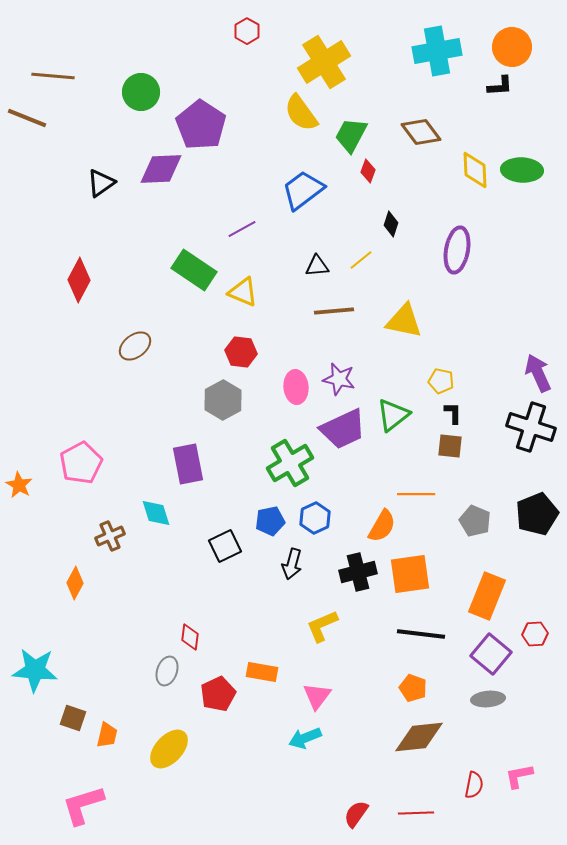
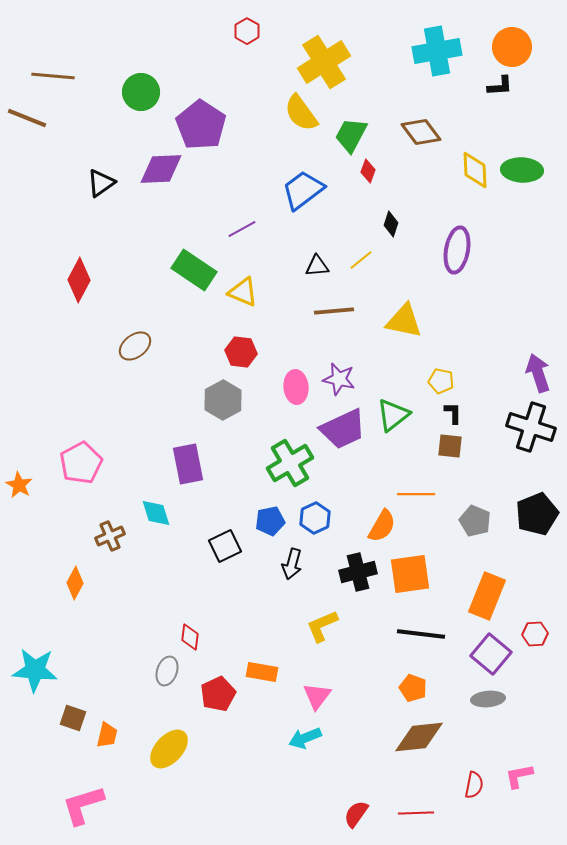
purple arrow at (538, 373): rotated 6 degrees clockwise
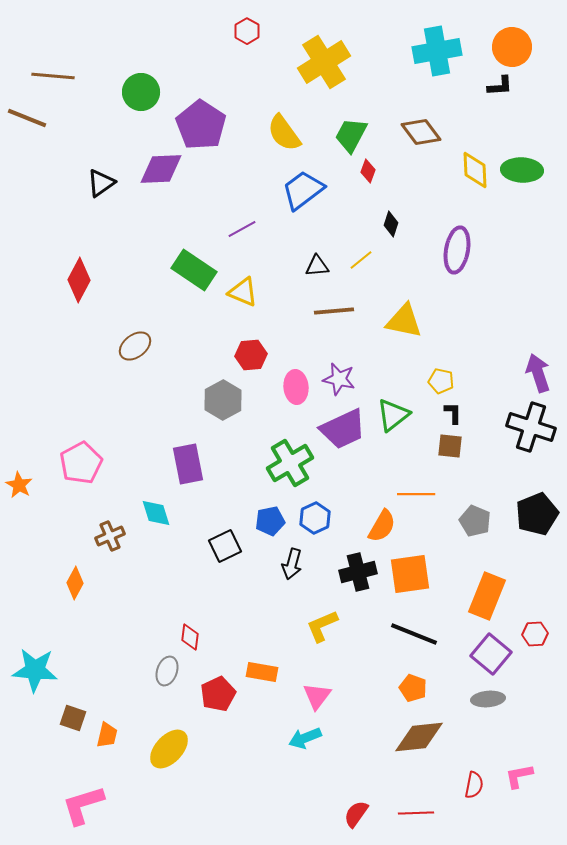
yellow semicircle at (301, 113): moved 17 px left, 20 px down
red hexagon at (241, 352): moved 10 px right, 3 px down; rotated 12 degrees counterclockwise
black line at (421, 634): moved 7 px left; rotated 15 degrees clockwise
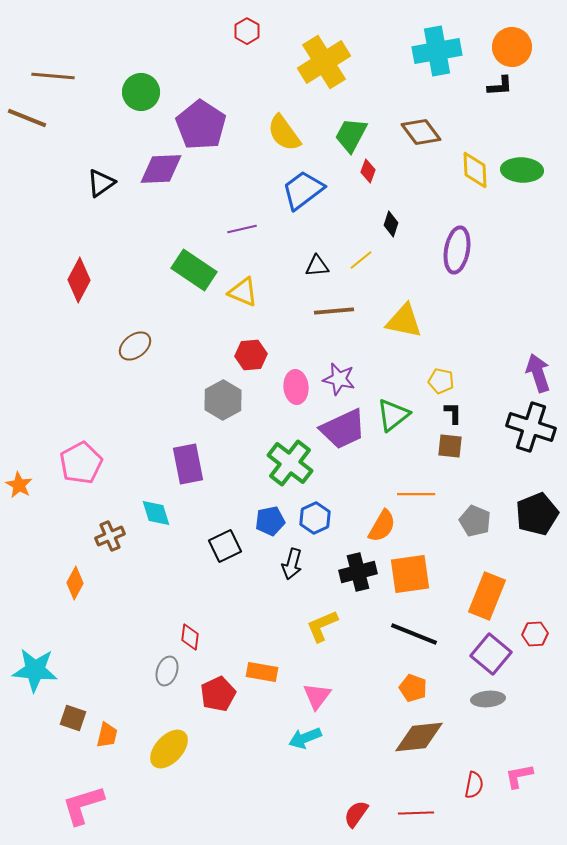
purple line at (242, 229): rotated 16 degrees clockwise
green cross at (290, 463): rotated 21 degrees counterclockwise
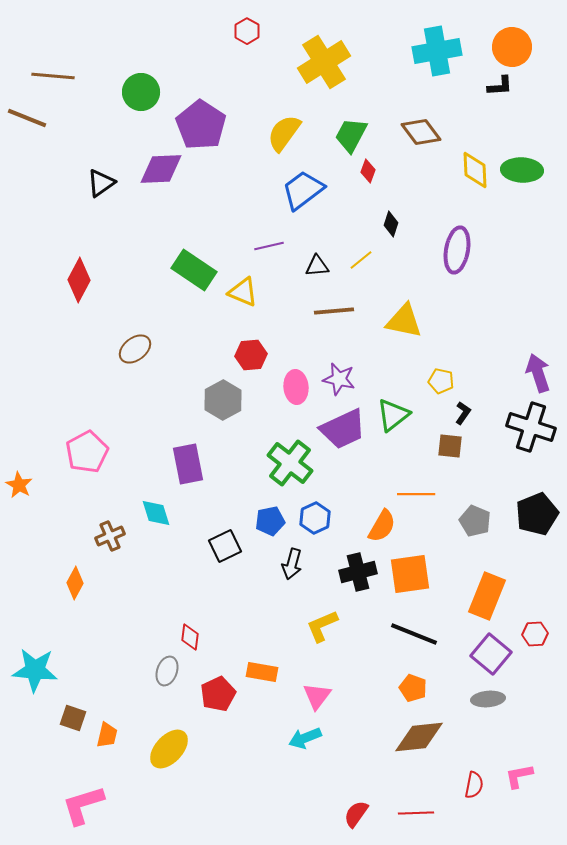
yellow semicircle at (284, 133): rotated 72 degrees clockwise
purple line at (242, 229): moved 27 px right, 17 px down
brown ellipse at (135, 346): moved 3 px down
black L-shape at (453, 413): moved 10 px right; rotated 35 degrees clockwise
pink pentagon at (81, 463): moved 6 px right, 11 px up
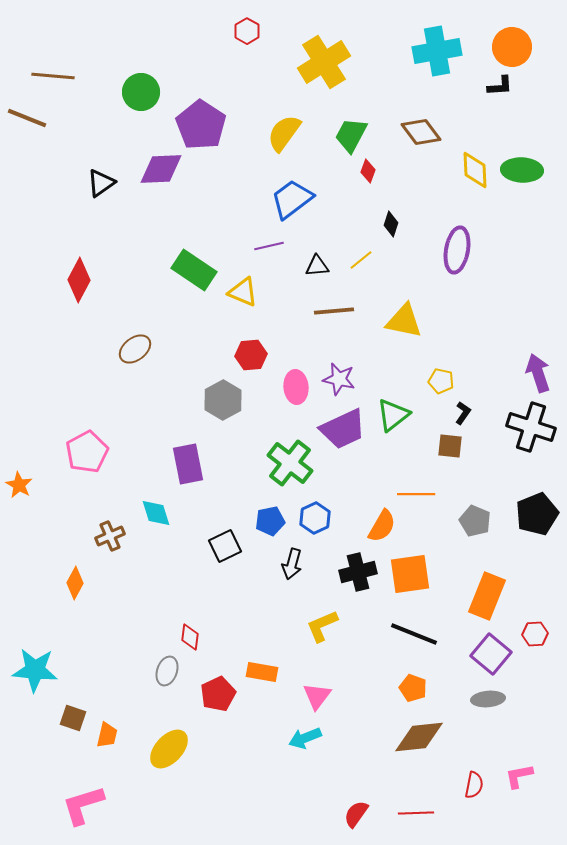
blue trapezoid at (303, 190): moved 11 px left, 9 px down
